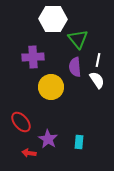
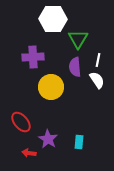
green triangle: rotated 10 degrees clockwise
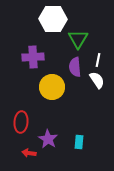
yellow circle: moved 1 px right
red ellipse: rotated 45 degrees clockwise
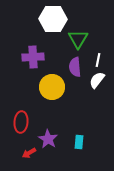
white semicircle: rotated 108 degrees counterclockwise
red arrow: rotated 40 degrees counterclockwise
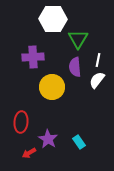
cyan rectangle: rotated 40 degrees counterclockwise
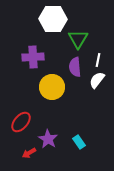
red ellipse: rotated 35 degrees clockwise
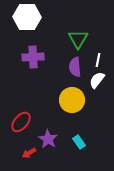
white hexagon: moved 26 px left, 2 px up
yellow circle: moved 20 px right, 13 px down
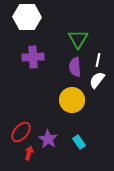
red ellipse: moved 10 px down
red arrow: rotated 136 degrees clockwise
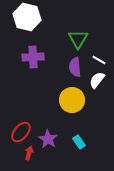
white hexagon: rotated 12 degrees clockwise
white line: moved 1 px right; rotated 72 degrees counterclockwise
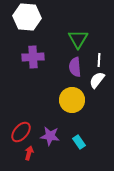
white hexagon: rotated 8 degrees counterclockwise
white line: rotated 64 degrees clockwise
purple star: moved 2 px right, 3 px up; rotated 24 degrees counterclockwise
